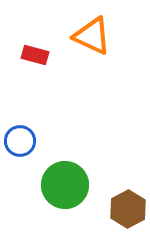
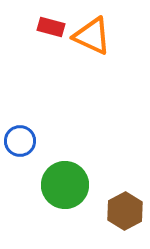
red rectangle: moved 16 px right, 28 px up
brown hexagon: moved 3 px left, 2 px down
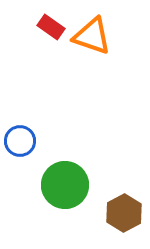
red rectangle: rotated 20 degrees clockwise
orange triangle: rotated 6 degrees counterclockwise
brown hexagon: moved 1 px left, 2 px down
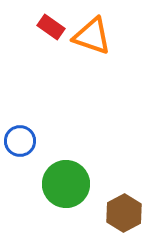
green circle: moved 1 px right, 1 px up
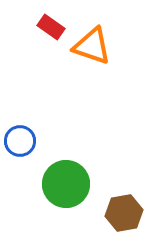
orange triangle: moved 10 px down
brown hexagon: rotated 18 degrees clockwise
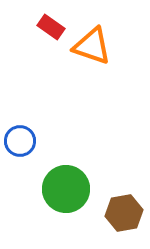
green circle: moved 5 px down
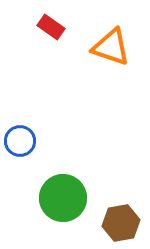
orange triangle: moved 19 px right, 1 px down
green circle: moved 3 px left, 9 px down
brown hexagon: moved 3 px left, 10 px down
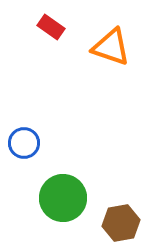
blue circle: moved 4 px right, 2 px down
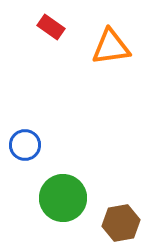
orange triangle: rotated 27 degrees counterclockwise
blue circle: moved 1 px right, 2 px down
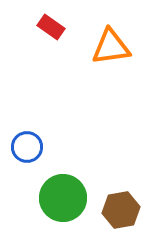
blue circle: moved 2 px right, 2 px down
brown hexagon: moved 13 px up
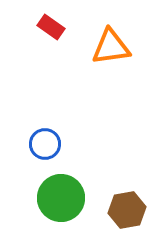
blue circle: moved 18 px right, 3 px up
green circle: moved 2 px left
brown hexagon: moved 6 px right
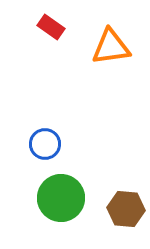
brown hexagon: moved 1 px left, 1 px up; rotated 15 degrees clockwise
